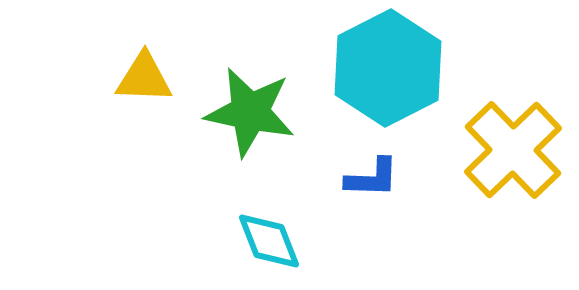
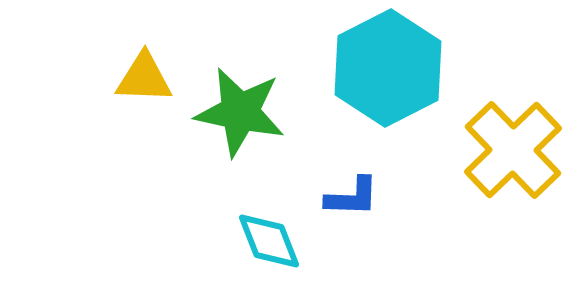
green star: moved 10 px left
blue L-shape: moved 20 px left, 19 px down
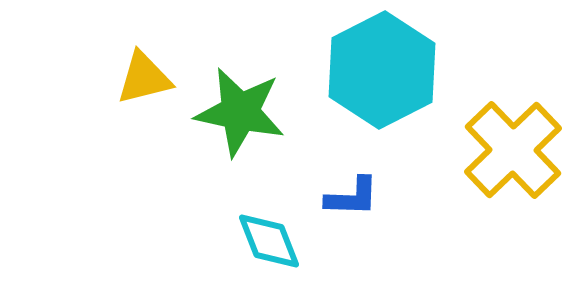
cyan hexagon: moved 6 px left, 2 px down
yellow triangle: rotated 16 degrees counterclockwise
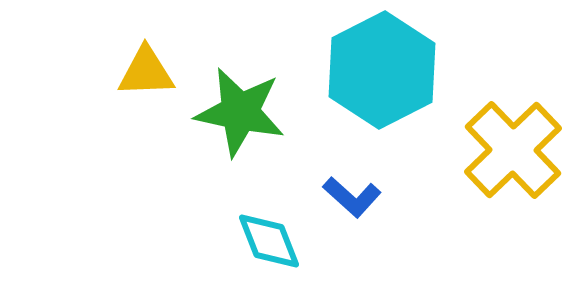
yellow triangle: moved 2 px right, 6 px up; rotated 12 degrees clockwise
blue L-shape: rotated 40 degrees clockwise
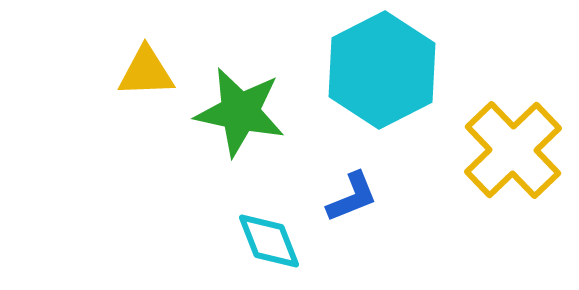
blue L-shape: rotated 64 degrees counterclockwise
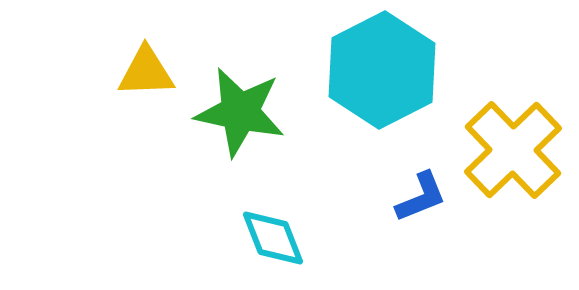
blue L-shape: moved 69 px right
cyan diamond: moved 4 px right, 3 px up
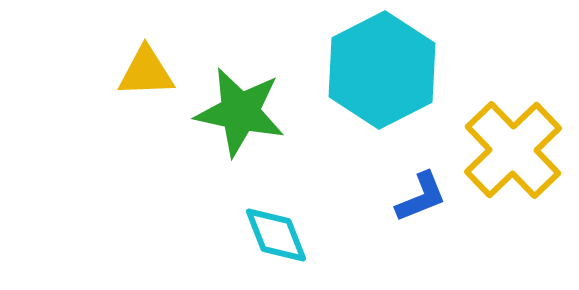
cyan diamond: moved 3 px right, 3 px up
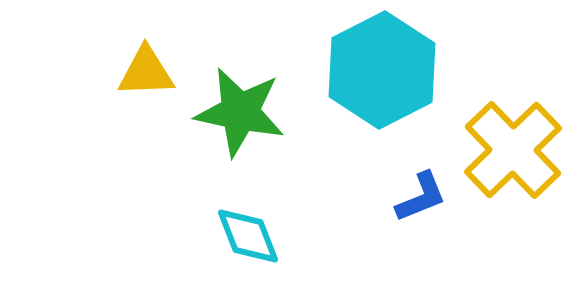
cyan diamond: moved 28 px left, 1 px down
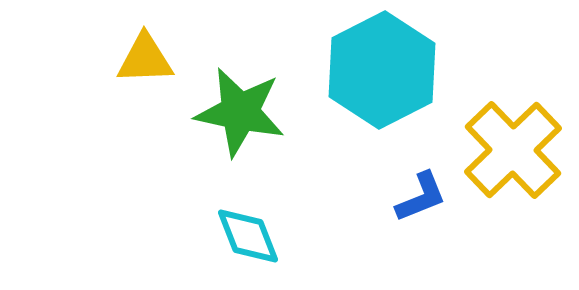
yellow triangle: moved 1 px left, 13 px up
